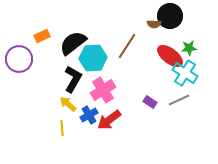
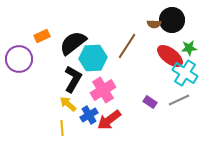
black circle: moved 2 px right, 4 px down
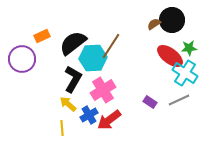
brown semicircle: rotated 144 degrees clockwise
brown line: moved 16 px left
purple circle: moved 3 px right
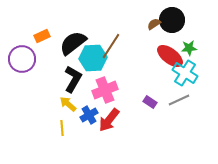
pink cross: moved 2 px right; rotated 10 degrees clockwise
red arrow: rotated 15 degrees counterclockwise
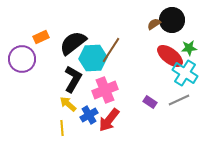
orange rectangle: moved 1 px left, 1 px down
brown line: moved 4 px down
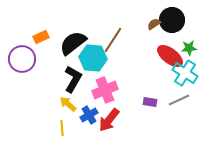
brown line: moved 2 px right, 10 px up
cyan hexagon: rotated 8 degrees clockwise
purple rectangle: rotated 24 degrees counterclockwise
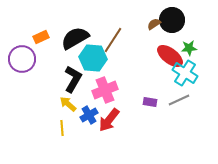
black semicircle: moved 2 px right, 5 px up; rotated 8 degrees clockwise
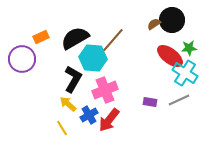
brown line: rotated 8 degrees clockwise
yellow line: rotated 28 degrees counterclockwise
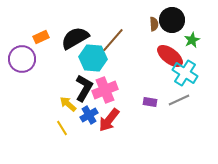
brown semicircle: rotated 120 degrees clockwise
green star: moved 3 px right, 8 px up; rotated 21 degrees counterclockwise
black L-shape: moved 11 px right, 9 px down
